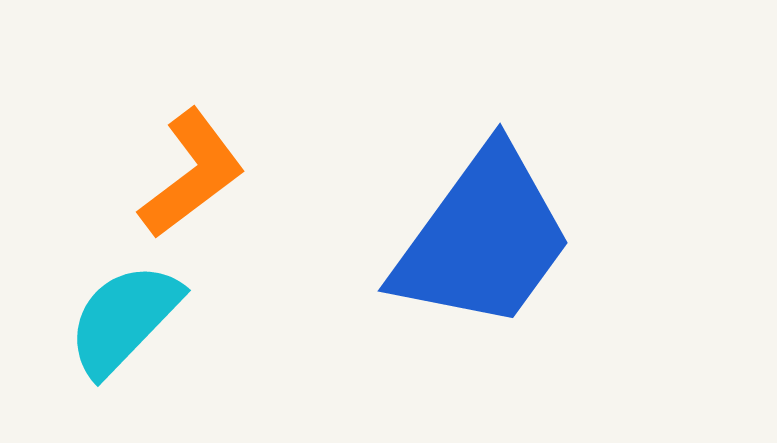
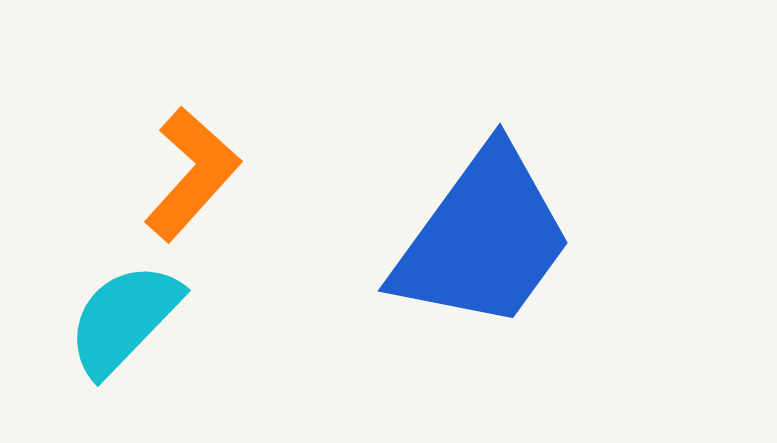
orange L-shape: rotated 11 degrees counterclockwise
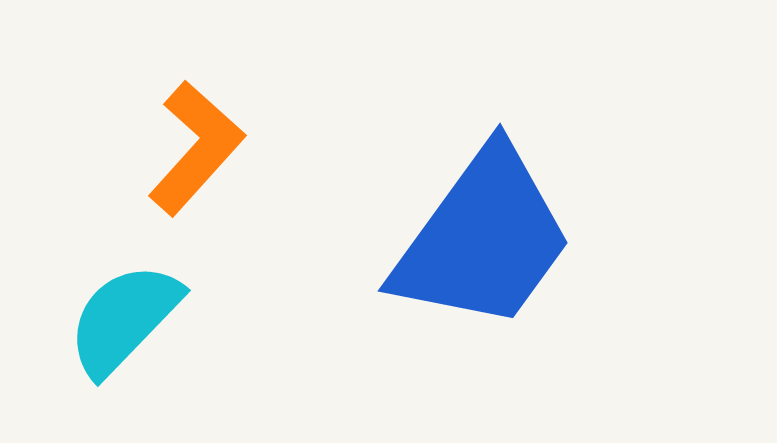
orange L-shape: moved 4 px right, 26 px up
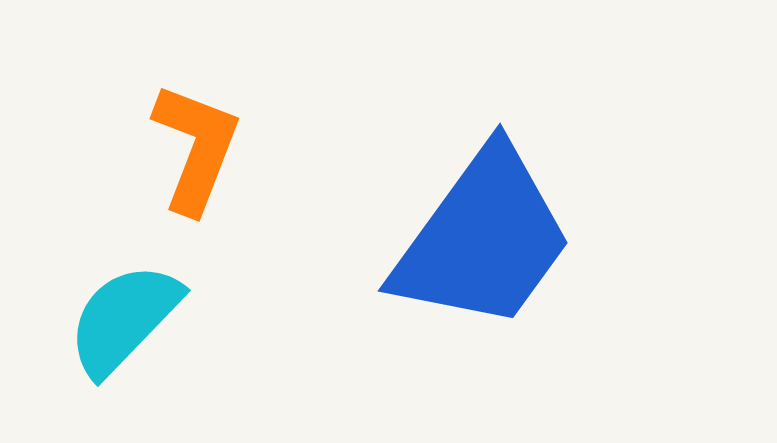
orange L-shape: rotated 21 degrees counterclockwise
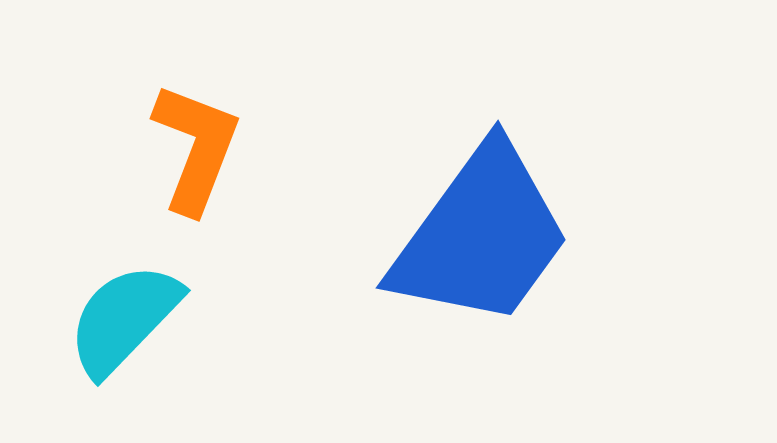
blue trapezoid: moved 2 px left, 3 px up
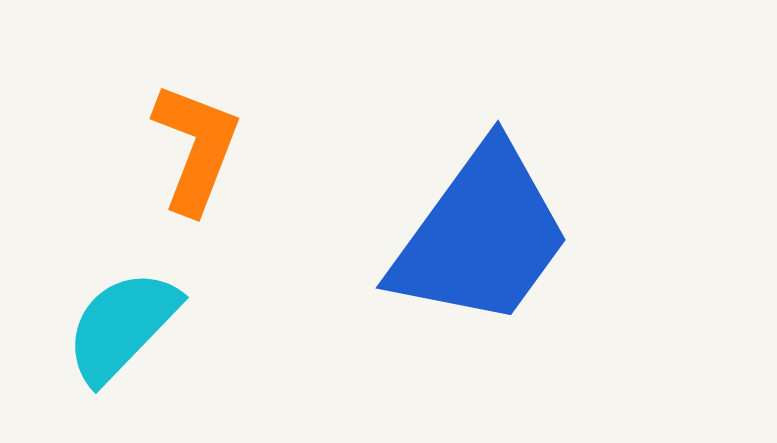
cyan semicircle: moved 2 px left, 7 px down
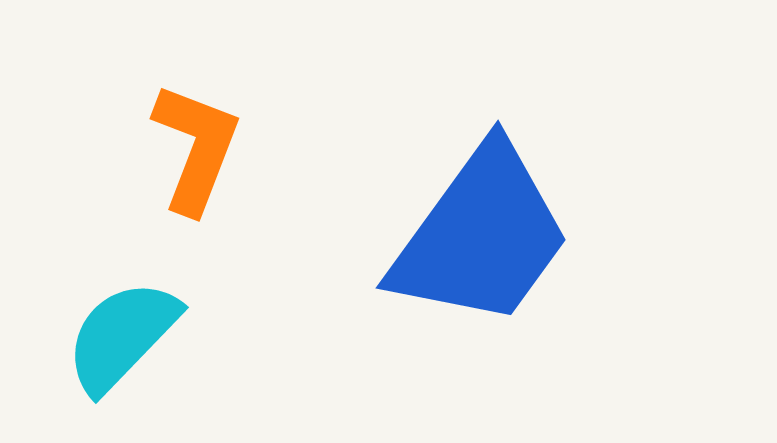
cyan semicircle: moved 10 px down
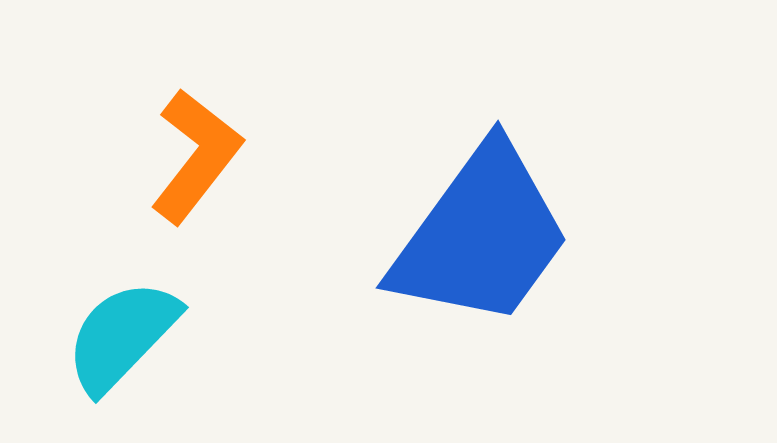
orange L-shape: moved 8 px down; rotated 17 degrees clockwise
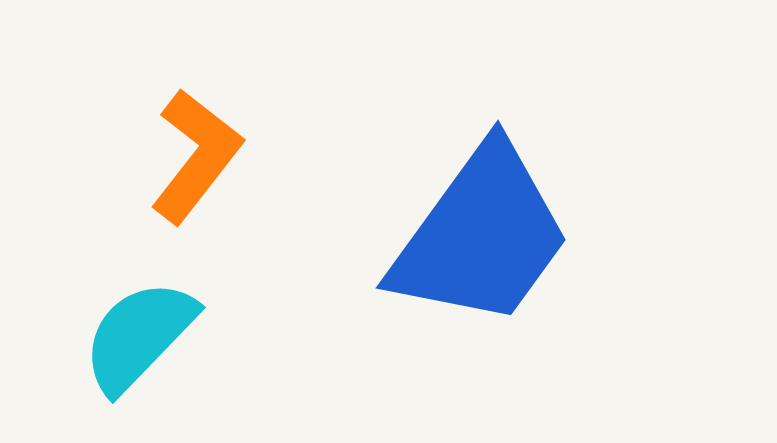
cyan semicircle: moved 17 px right
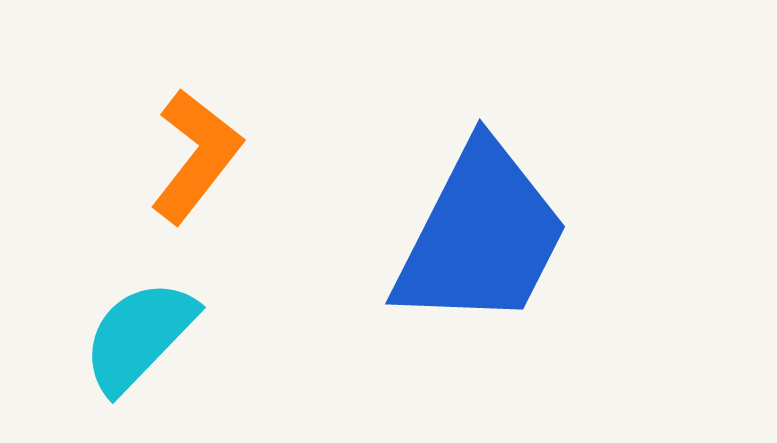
blue trapezoid: rotated 9 degrees counterclockwise
